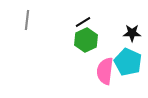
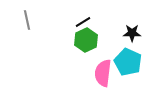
gray line: rotated 18 degrees counterclockwise
pink semicircle: moved 2 px left, 2 px down
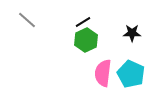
gray line: rotated 36 degrees counterclockwise
cyan pentagon: moved 3 px right, 12 px down
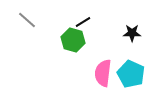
green hexagon: moved 13 px left; rotated 20 degrees counterclockwise
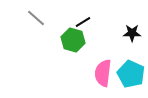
gray line: moved 9 px right, 2 px up
